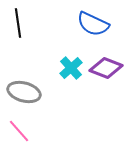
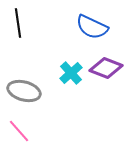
blue semicircle: moved 1 px left, 3 px down
cyan cross: moved 5 px down
gray ellipse: moved 1 px up
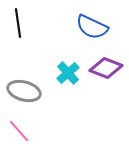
cyan cross: moved 3 px left
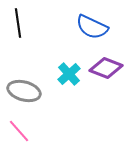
cyan cross: moved 1 px right, 1 px down
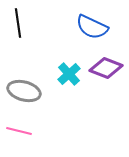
pink line: rotated 35 degrees counterclockwise
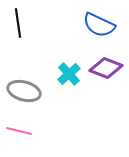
blue semicircle: moved 7 px right, 2 px up
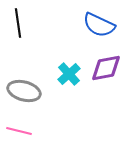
purple diamond: rotated 32 degrees counterclockwise
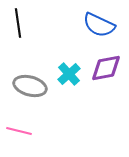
gray ellipse: moved 6 px right, 5 px up
